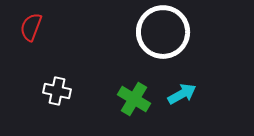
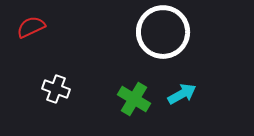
red semicircle: rotated 44 degrees clockwise
white cross: moved 1 px left, 2 px up; rotated 8 degrees clockwise
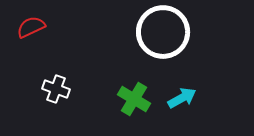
cyan arrow: moved 4 px down
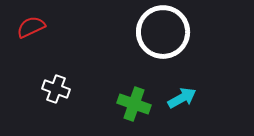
green cross: moved 5 px down; rotated 12 degrees counterclockwise
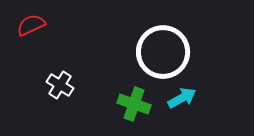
red semicircle: moved 2 px up
white circle: moved 20 px down
white cross: moved 4 px right, 4 px up; rotated 12 degrees clockwise
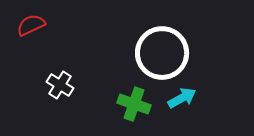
white circle: moved 1 px left, 1 px down
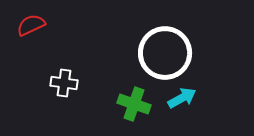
white circle: moved 3 px right
white cross: moved 4 px right, 2 px up; rotated 24 degrees counterclockwise
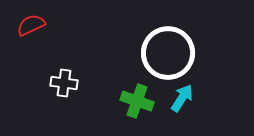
white circle: moved 3 px right
cyan arrow: rotated 28 degrees counterclockwise
green cross: moved 3 px right, 3 px up
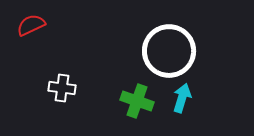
white circle: moved 1 px right, 2 px up
white cross: moved 2 px left, 5 px down
cyan arrow: rotated 16 degrees counterclockwise
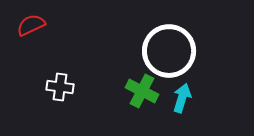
white cross: moved 2 px left, 1 px up
green cross: moved 5 px right, 10 px up; rotated 8 degrees clockwise
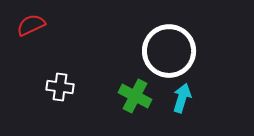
green cross: moved 7 px left, 5 px down
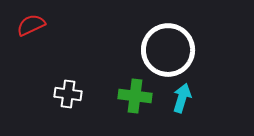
white circle: moved 1 px left, 1 px up
white cross: moved 8 px right, 7 px down
green cross: rotated 20 degrees counterclockwise
